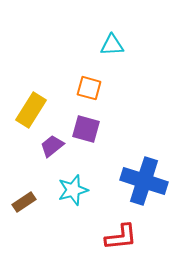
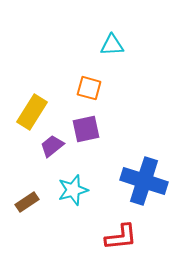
yellow rectangle: moved 1 px right, 2 px down
purple square: rotated 28 degrees counterclockwise
brown rectangle: moved 3 px right
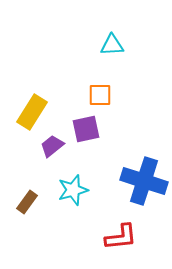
orange square: moved 11 px right, 7 px down; rotated 15 degrees counterclockwise
brown rectangle: rotated 20 degrees counterclockwise
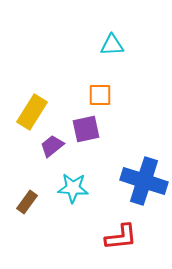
cyan star: moved 2 px up; rotated 20 degrees clockwise
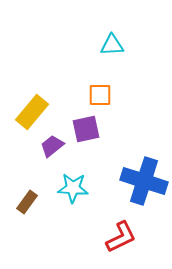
yellow rectangle: rotated 8 degrees clockwise
red L-shape: rotated 20 degrees counterclockwise
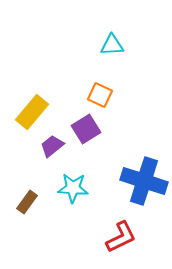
orange square: rotated 25 degrees clockwise
purple square: rotated 20 degrees counterclockwise
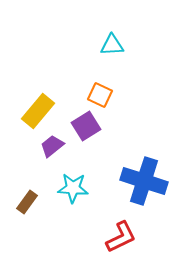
yellow rectangle: moved 6 px right, 1 px up
purple square: moved 3 px up
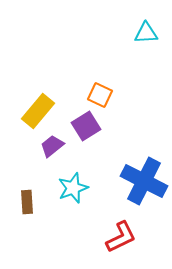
cyan triangle: moved 34 px right, 12 px up
blue cross: rotated 9 degrees clockwise
cyan star: rotated 24 degrees counterclockwise
brown rectangle: rotated 40 degrees counterclockwise
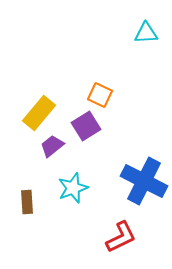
yellow rectangle: moved 1 px right, 2 px down
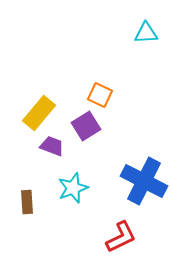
purple trapezoid: rotated 60 degrees clockwise
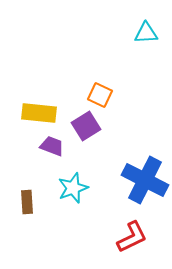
yellow rectangle: rotated 56 degrees clockwise
blue cross: moved 1 px right, 1 px up
red L-shape: moved 11 px right
